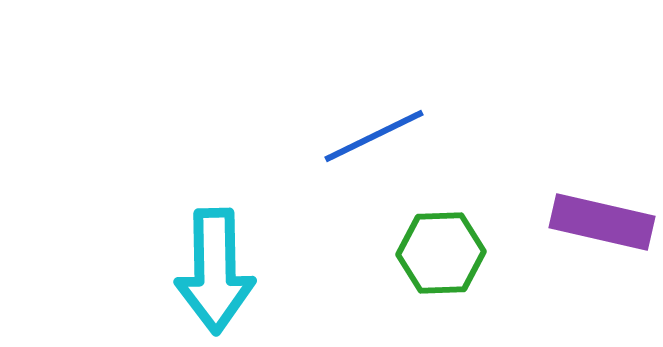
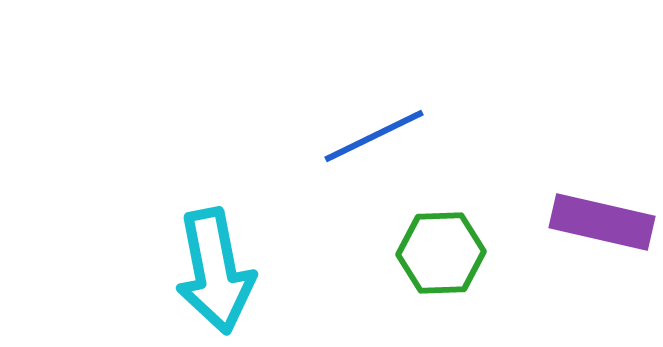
cyan arrow: rotated 10 degrees counterclockwise
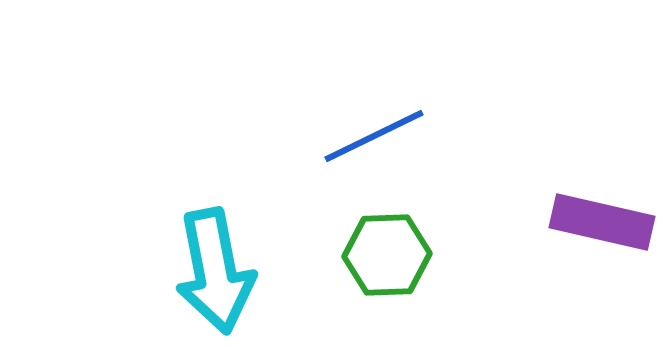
green hexagon: moved 54 px left, 2 px down
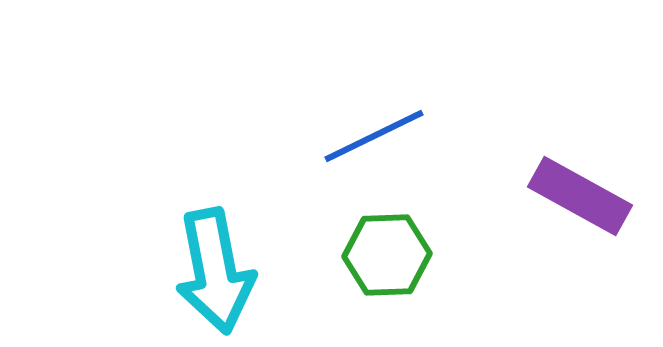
purple rectangle: moved 22 px left, 26 px up; rotated 16 degrees clockwise
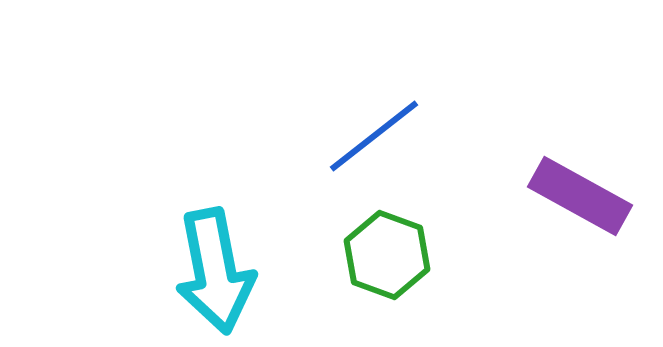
blue line: rotated 12 degrees counterclockwise
green hexagon: rotated 22 degrees clockwise
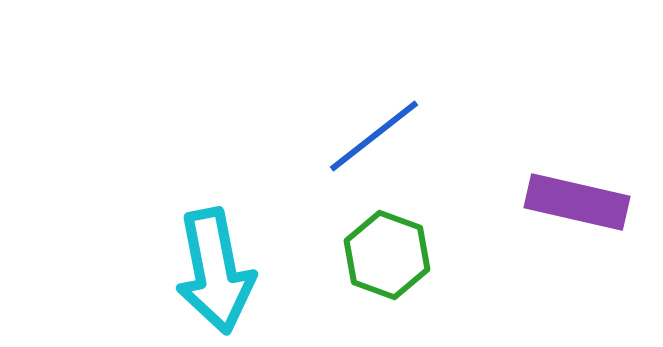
purple rectangle: moved 3 px left, 6 px down; rotated 16 degrees counterclockwise
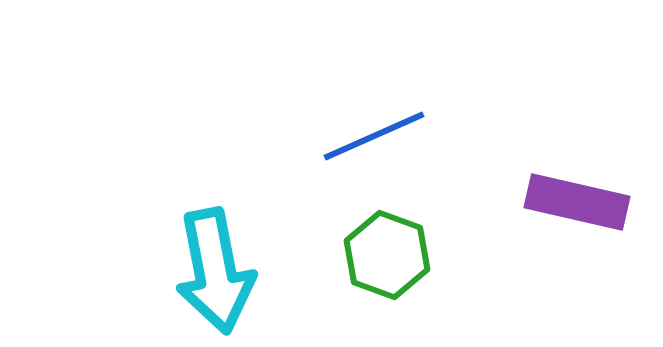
blue line: rotated 14 degrees clockwise
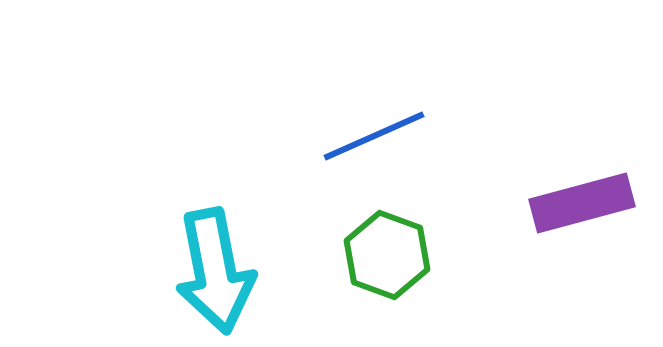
purple rectangle: moved 5 px right, 1 px down; rotated 28 degrees counterclockwise
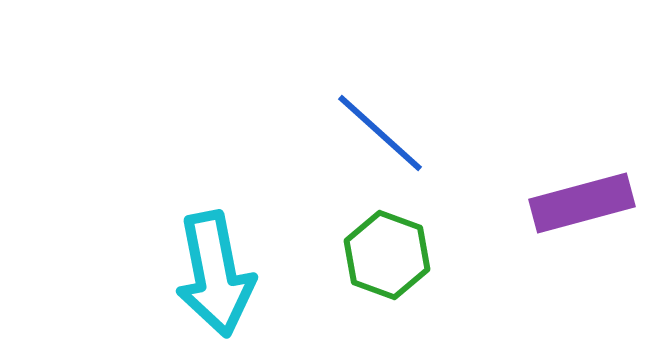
blue line: moved 6 px right, 3 px up; rotated 66 degrees clockwise
cyan arrow: moved 3 px down
